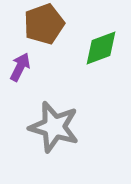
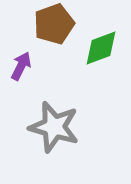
brown pentagon: moved 10 px right
purple arrow: moved 1 px right, 1 px up
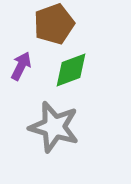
green diamond: moved 30 px left, 22 px down
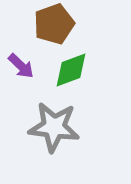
purple arrow: rotated 108 degrees clockwise
gray star: rotated 9 degrees counterclockwise
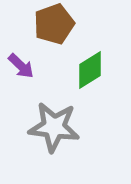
green diamond: moved 19 px right; rotated 12 degrees counterclockwise
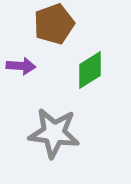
purple arrow: rotated 40 degrees counterclockwise
gray star: moved 6 px down
